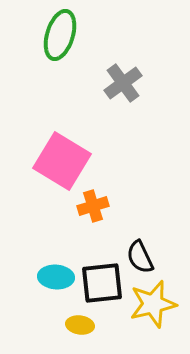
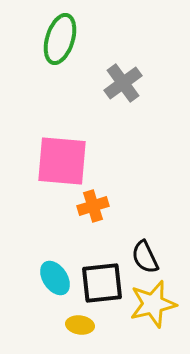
green ellipse: moved 4 px down
pink square: rotated 26 degrees counterclockwise
black semicircle: moved 5 px right
cyan ellipse: moved 1 px left, 1 px down; rotated 52 degrees clockwise
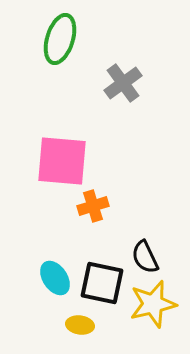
black square: rotated 18 degrees clockwise
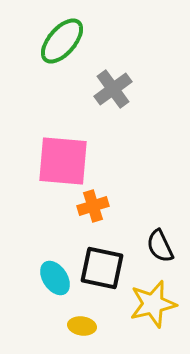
green ellipse: moved 2 px right, 2 px down; rotated 24 degrees clockwise
gray cross: moved 10 px left, 6 px down
pink square: moved 1 px right
black semicircle: moved 15 px right, 11 px up
black square: moved 15 px up
yellow ellipse: moved 2 px right, 1 px down
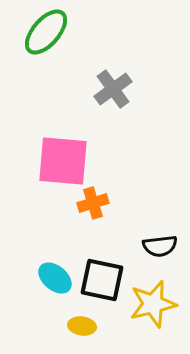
green ellipse: moved 16 px left, 9 px up
orange cross: moved 3 px up
black semicircle: rotated 72 degrees counterclockwise
black square: moved 12 px down
cyan ellipse: rotated 16 degrees counterclockwise
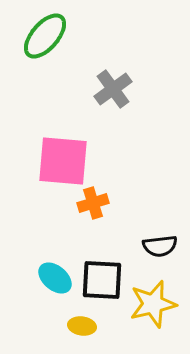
green ellipse: moved 1 px left, 4 px down
black square: rotated 9 degrees counterclockwise
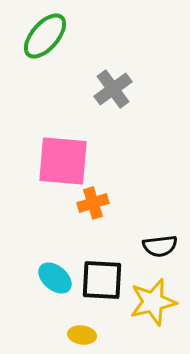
yellow star: moved 2 px up
yellow ellipse: moved 9 px down
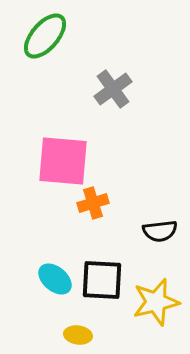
black semicircle: moved 15 px up
cyan ellipse: moved 1 px down
yellow star: moved 3 px right
yellow ellipse: moved 4 px left
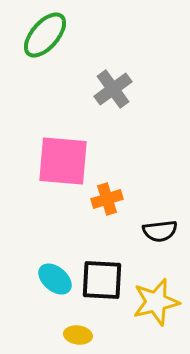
green ellipse: moved 1 px up
orange cross: moved 14 px right, 4 px up
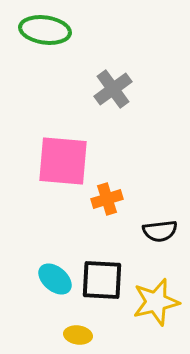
green ellipse: moved 5 px up; rotated 57 degrees clockwise
